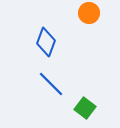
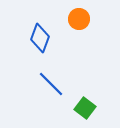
orange circle: moved 10 px left, 6 px down
blue diamond: moved 6 px left, 4 px up
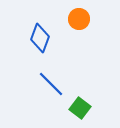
green square: moved 5 px left
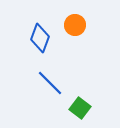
orange circle: moved 4 px left, 6 px down
blue line: moved 1 px left, 1 px up
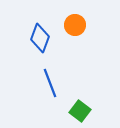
blue line: rotated 24 degrees clockwise
green square: moved 3 px down
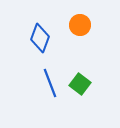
orange circle: moved 5 px right
green square: moved 27 px up
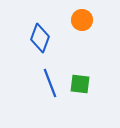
orange circle: moved 2 px right, 5 px up
green square: rotated 30 degrees counterclockwise
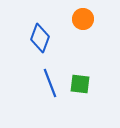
orange circle: moved 1 px right, 1 px up
